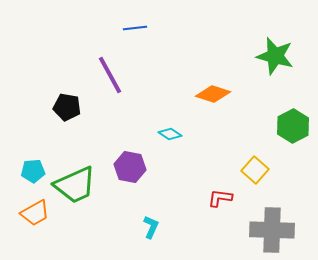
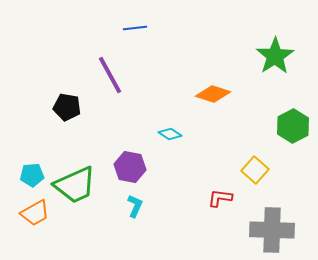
green star: rotated 24 degrees clockwise
cyan pentagon: moved 1 px left, 4 px down
cyan L-shape: moved 16 px left, 21 px up
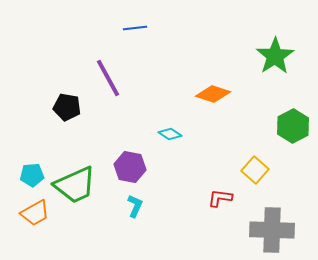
purple line: moved 2 px left, 3 px down
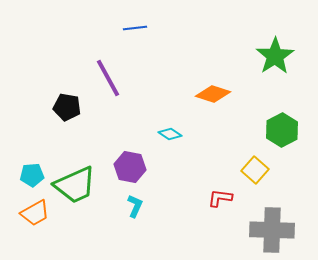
green hexagon: moved 11 px left, 4 px down
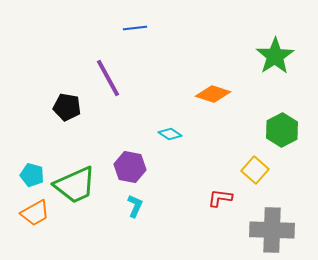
cyan pentagon: rotated 20 degrees clockwise
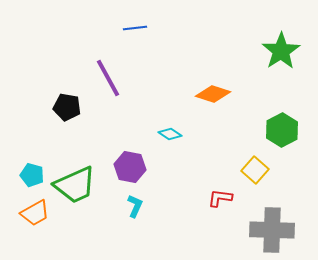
green star: moved 6 px right, 5 px up
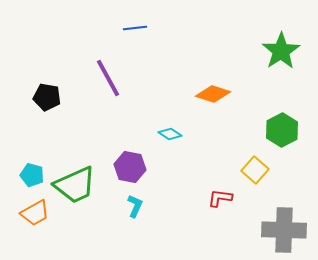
black pentagon: moved 20 px left, 10 px up
gray cross: moved 12 px right
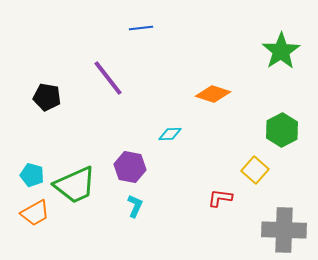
blue line: moved 6 px right
purple line: rotated 9 degrees counterclockwise
cyan diamond: rotated 35 degrees counterclockwise
